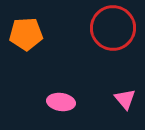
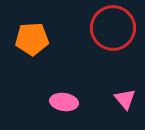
orange pentagon: moved 6 px right, 5 px down
pink ellipse: moved 3 px right
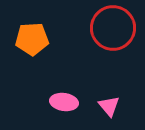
pink triangle: moved 16 px left, 7 px down
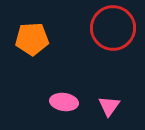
pink triangle: rotated 15 degrees clockwise
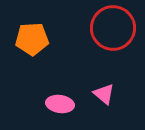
pink ellipse: moved 4 px left, 2 px down
pink triangle: moved 5 px left, 12 px up; rotated 25 degrees counterclockwise
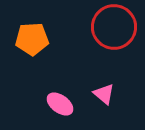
red circle: moved 1 px right, 1 px up
pink ellipse: rotated 28 degrees clockwise
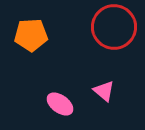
orange pentagon: moved 1 px left, 4 px up
pink triangle: moved 3 px up
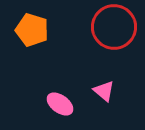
orange pentagon: moved 1 px right, 5 px up; rotated 20 degrees clockwise
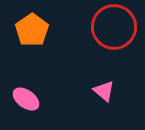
orange pentagon: rotated 20 degrees clockwise
pink ellipse: moved 34 px left, 5 px up
